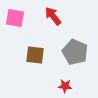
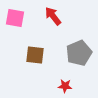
gray pentagon: moved 4 px right, 1 px down; rotated 25 degrees clockwise
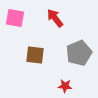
red arrow: moved 2 px right, 2 px down
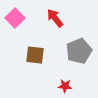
pink square: rotated 36 degrees clockwise
gray pentagon: moved 2 px up
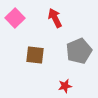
red arrow: rotated 12 degrees clockwise
red star: rotated 16 degrees counterclockwise
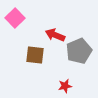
red arrow: moved 17 px down; rotated 42 degrees counterclockwise
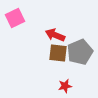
pink square: rotated 18 degrees clockwise
gray pentagon: moved 1 px right, 1 px down
brown square: moved 23 px right, 2 px up
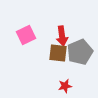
pink square: moved 11 px right, 17 px down
red arrow: moved 7 px right, 1 px down; rotated 120 degrees counterclockwise
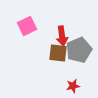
pink square: moved 1 px right, 9 px up
gray pentagon: moved 1 px left, 2 px up
red star: moved 8 px right
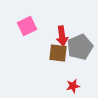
gray pentagon: moved 1 px right, 3 px up
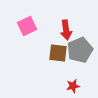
red arrow: moved 4 px right, 6 px up
gray pentagon: moved 3 px down
